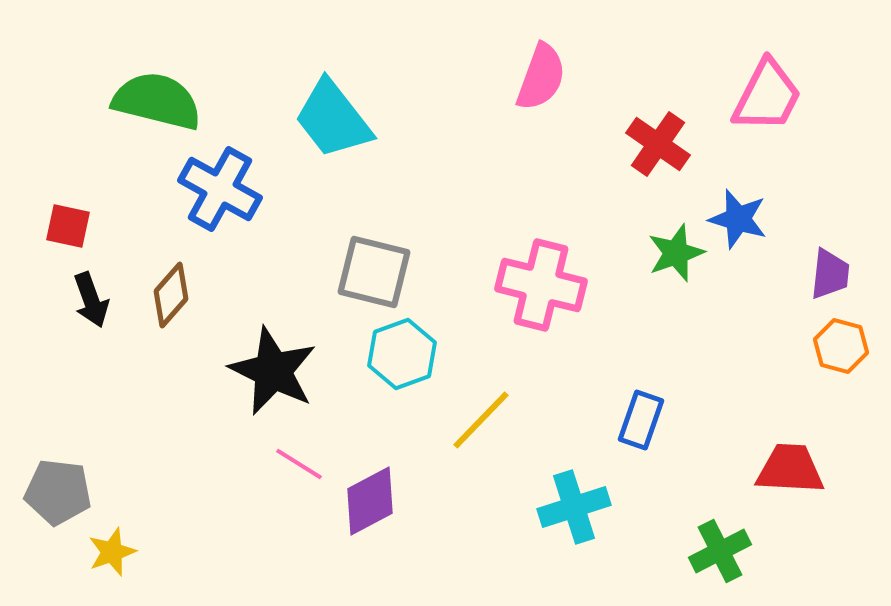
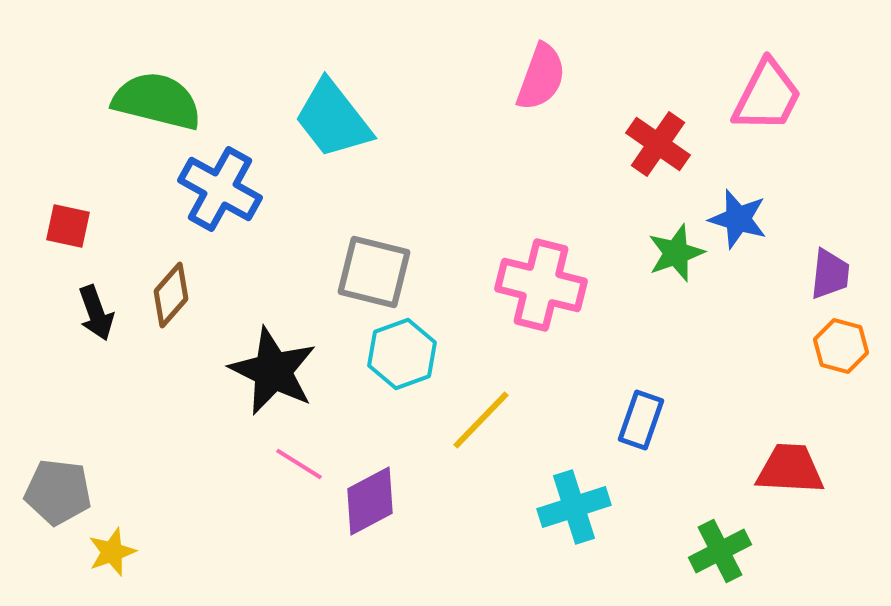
black arrow: moved 5 px right, 13 px down
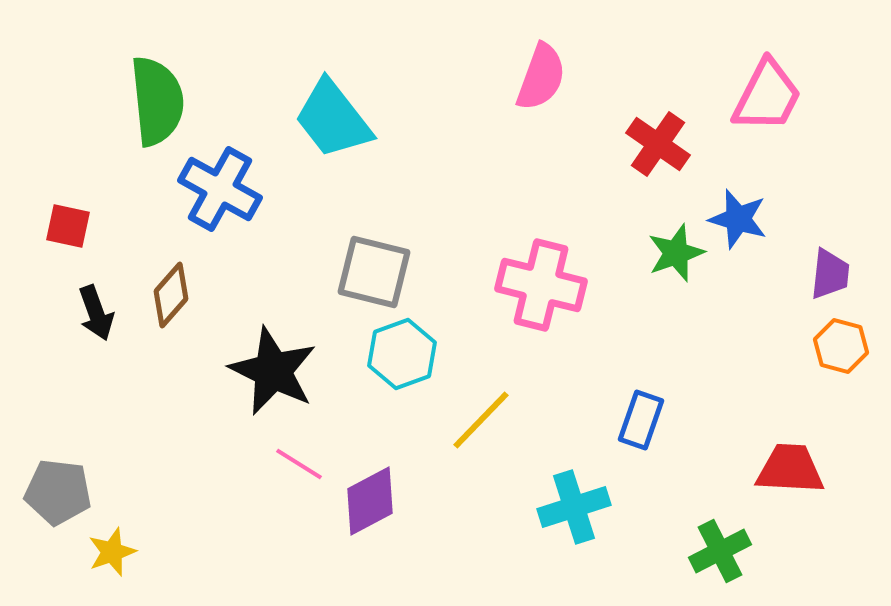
green semicircle: rotated 70 degrees clockwise
